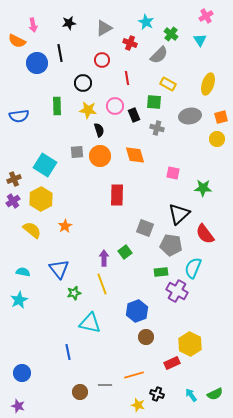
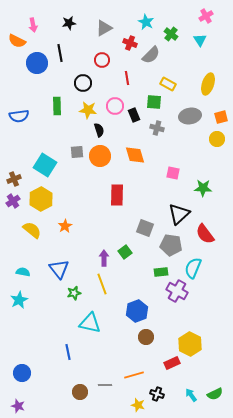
gray semicircle at (159, 55): moved 8 px left
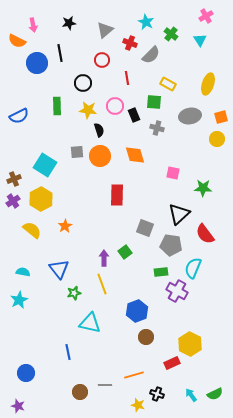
gray triangle at (104, 28): moved 1 px right, 2 px down; rotated 12 degrees counterclockwise
blue semicircle at (19, 116): rotated 18 degrees counterclockwise
blue circle at (22, 373): moved 4 px right
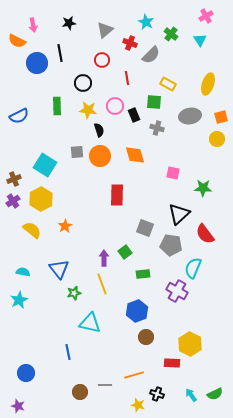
green rectangle at (161, 272): moved 18 px left, 2 px down
red rectangle at (172, 363): rotated 28 degrees clockwise
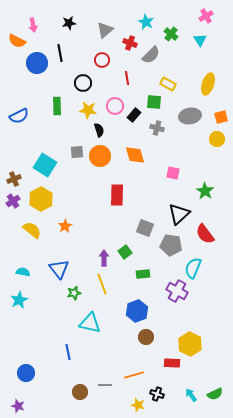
black rectangle at (134, 115): rotated 64 degrees clockwise
green star at (203, 188): moved 2 px right, 3 px down; rotated 30 degrees clockwise
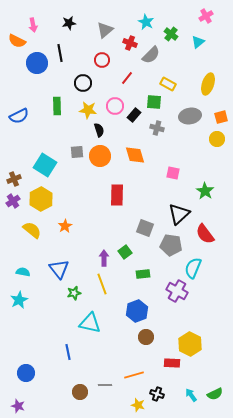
cyan triangle at (200, 40): moved 2 px left, 2 px down; rotated 24 degrees clockwise
red line at (127, 78): rotated 48 degrees clockwise
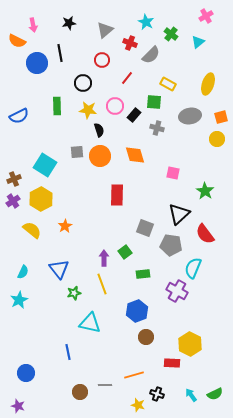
cyan semicircle at (23, 272): rotated 104 degrees clockwise
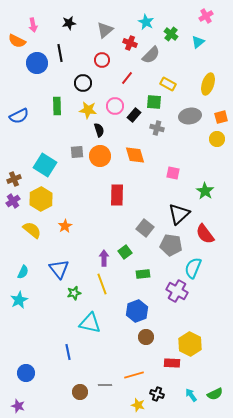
gray square at (145, 228): rotated 18 degrees clockwise
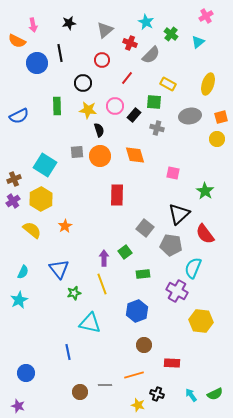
brown circle at (146, 337): moved 2 px left, 8 px down
yellow hexagon at (190, 344): moved 11 px right, 23 px up; rotated 20 degrees counterclockwise
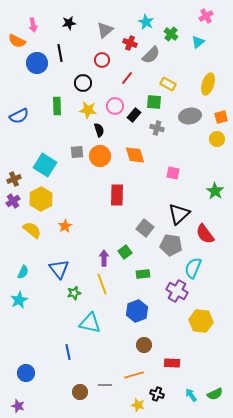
green star at (205, 191): moved 10 px right
